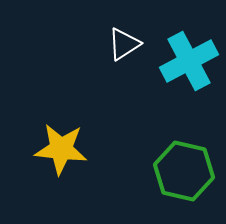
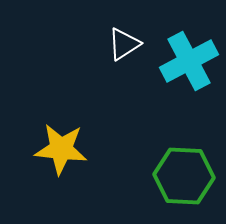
green hexagon: moved 5 px down; rotated 10 degrees counterclockwise
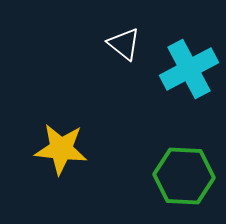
white triangle: rotated 48 degrees counterclockwise
cyan cross: moved 8 px down
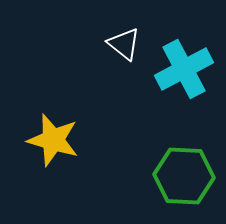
cyan cross: moved 5 px left
yellow star: moved 8 px left, 9 px up; rotated 10 degrees clockwise
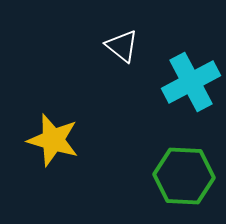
white triangle: moved 2 px left, 2 px down
cyan cross: moved 7 px right, 13 px down
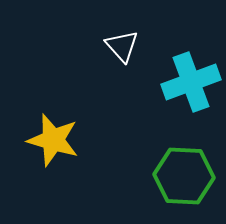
white triangle: rotated 9 degrees clockwise
cyan cross: rotated 8 degrees clockwise
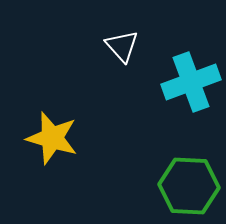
yellow star: moved 1 px left, 2 px up
green hexagon: moved 5 px right, 10 px down
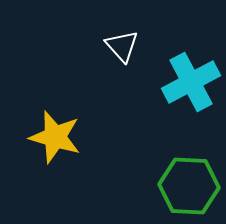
cyan cross: rotated 8 degrees counterclockwise
yellow star: moved 3 px right, 1 px up
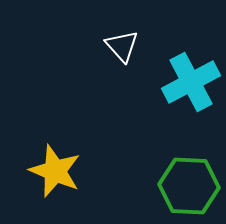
yellow star: moved 34 px down; rotated 6 degrees clockwise
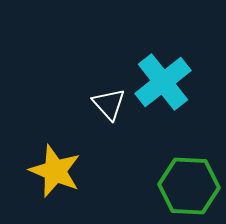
white triangle: moved 13 px left, 58 px down
cyan cross: moved 28 px left; rotated 10 degrees counterclockwise
